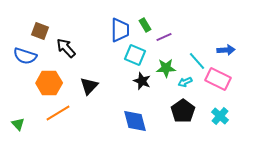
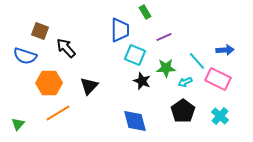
green rectangle: moved 13 px up
blue arrow: moved 1 px left
green triangle: rotated 24 degrees clockwise
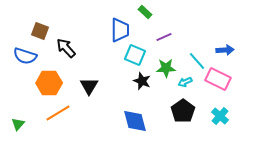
green rectangle: rotated 16 degrees counterclockwise
black triangle: rotated 12 degrees counterclockwise
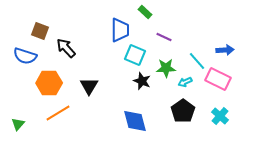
purple line: rotated 49 degrees clockwise
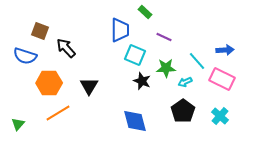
pink rectangle: moved 4 px right
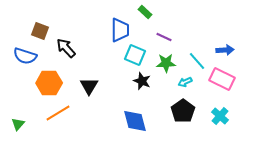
green star: moved 5 px up
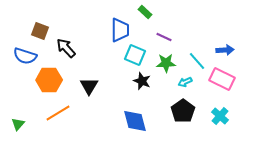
orange hexagon: moved 3 px up
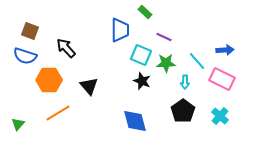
brown square: moved 10 px left
cyan square: moved 6 px right
cyan arrow: rotated 64 degrees counterclockwise
black triangle: rotated 12 degrees counterclockwise
